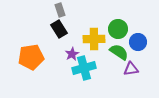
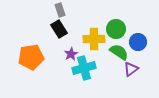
green circle: moved 2 px left
purple star: moved 1 px left
purple triangle: rotated 28 degrees counterclockwise
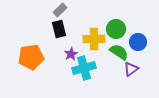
gray rectangle: rotated 64 degrees clockwise
black rectangle: rotated 18 degrees clockwise
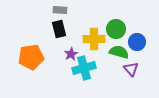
gray rectangle: rotated 48 degrees clockwise
blue circle: moved 1 px left
green semicircle: rotated 18 degrees counterclockwise
purple triangle: rotated 35 degrees counterclockwise
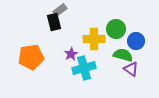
gray rectangle: rotated 40 degrees counterclockwise
black rectangle: moved 5 px left, 7 px up
blue circle: moved 1 px left, 1 px up
green semicircle: moved 4 px right, 3 px down
purple triangle: rotated 14 degrees counterclockwise
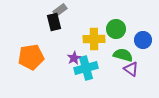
blue circle: moved 7 px right, 1 px up
purple star: moved 3 px right, 4 px down
cyan cross: moved 2 px right
